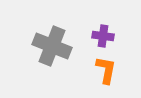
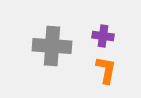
gray cross: rotated 18 degrees counterclockwise
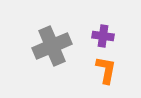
gray cross: rotated 27 degrees counterclockwise
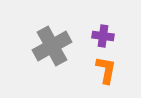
gray cross: rotated 6 degrees counterclockwise
